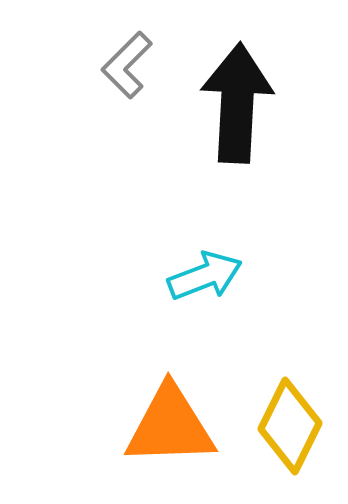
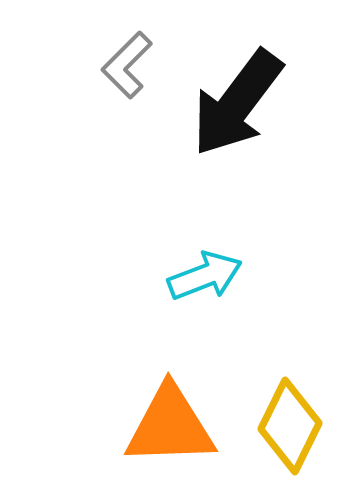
black arrow: rotated 146 degrees counterclockwise
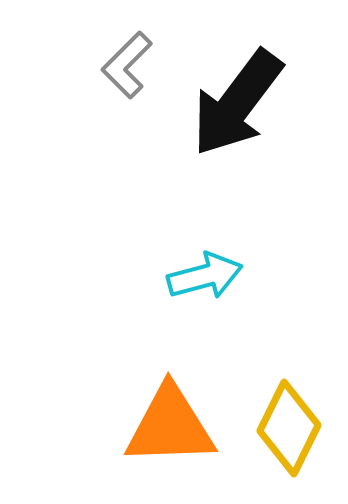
cyan arrow: rotated 6 degrees clockwise
yellow diamond: moved 1 px left, 2 px down
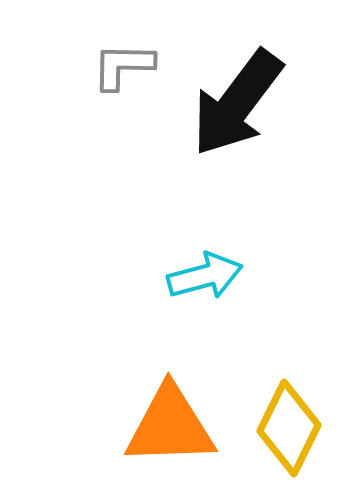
gray L-shape: moved 4 px left, 1 px down; rotated 46 degrees clockwise
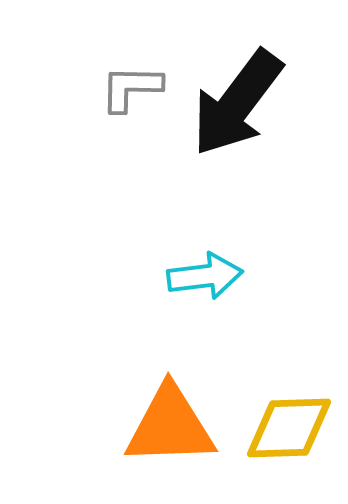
gray L-shape: moved 8 px right, 22 px down
cyan arrow: rotated 8 degrees clockwise
yellow diamond: rotated 62 degrees clockwise
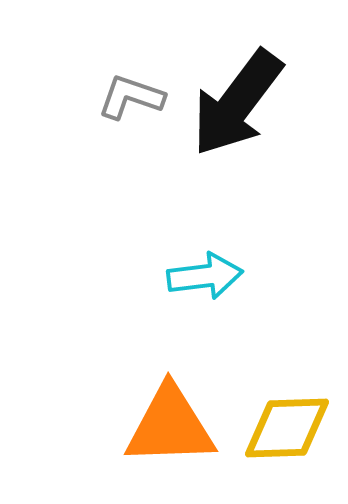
gray L-shape: moved 9 px down; rotated 18 degrees clockwise
yellow diamond: moved 2 px left
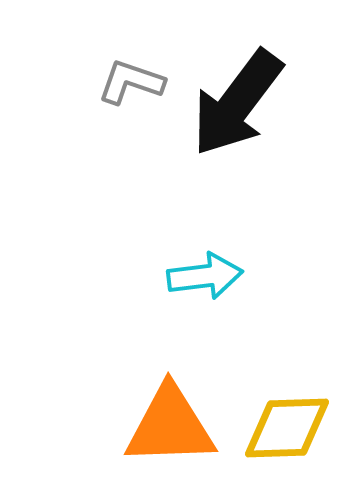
gray L-shape: moved 15 px up
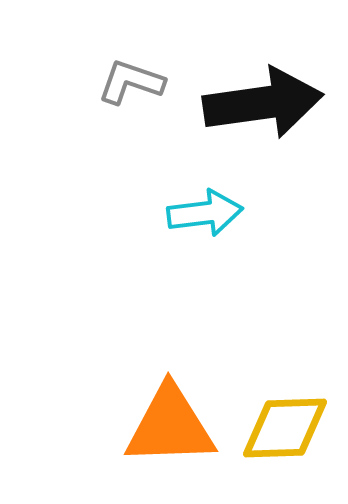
black arrow: moved 26 px right; rotated 135 degrees counterclockwise
cyan arrow: moved 63 px up
yellow diamond: moved 2 px left
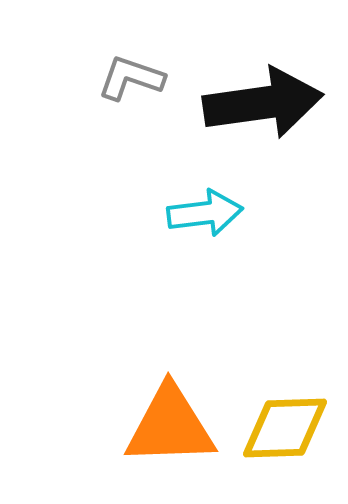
gray L-shape: moved 4 px up
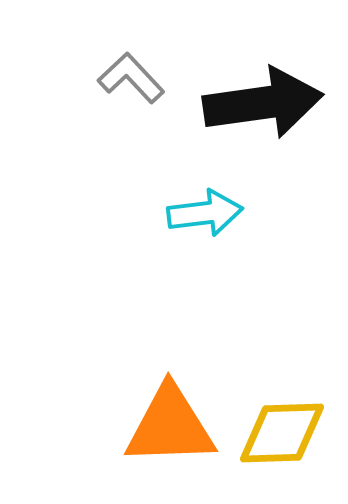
gray L-shape: rotated 28 degrees clockwise
yellow diamond: moved 3 px left, 5 px down
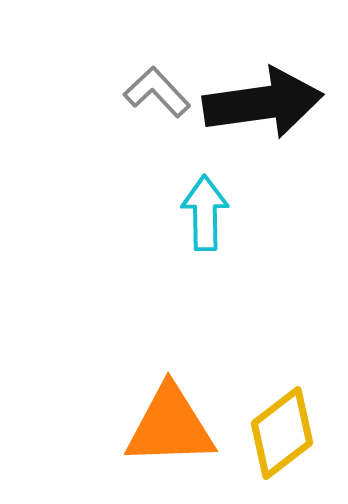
gray L-shape: moved 26 px right, 14 px down
cyan arrow: rotated 84 degrees counterclockwise
yellow diamond: rotated 36 degrees counterclockwise
